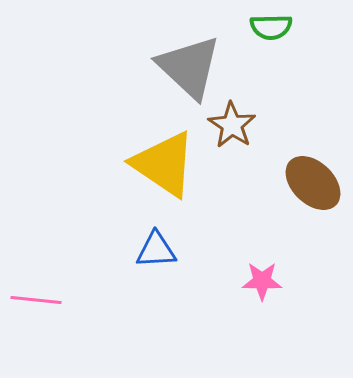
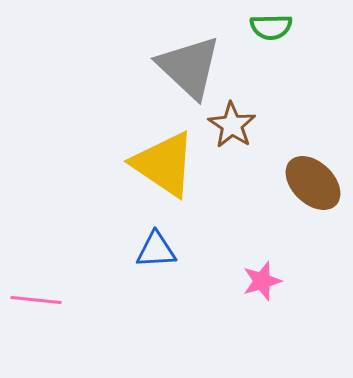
pink star: rotated 18 degrees counterclockwise
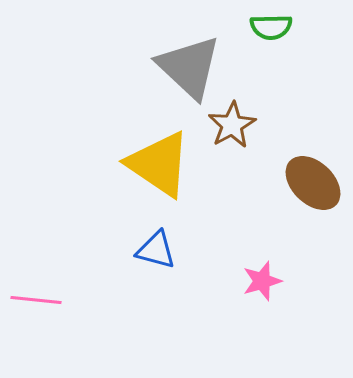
brown star: rotated 9 degrees clockwise
yellow triangle: moved 5 px left
blue triangle: rotated 18 degrees clockwise
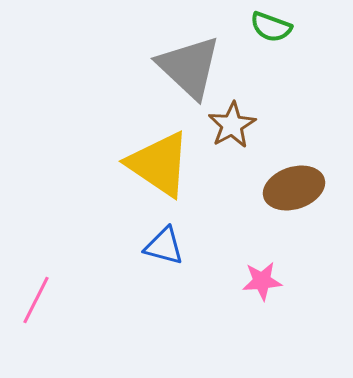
green semicircle: rotated 21 degrees clockwise
brown ellipse: moved 19 px left, 5 px down; rotated 62 degrees counterclockwise
blue triangle: moved 8 px right, 4 px up
pink star: rotated 12 degrees clockwise
pink line: rotated 69 degrees counterclockwise
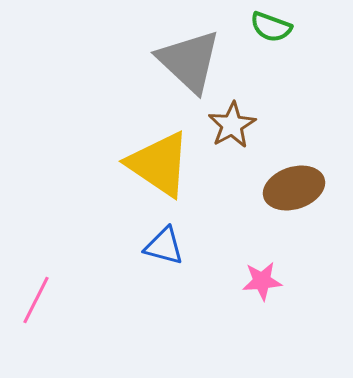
gray triangle: moved 6 px up
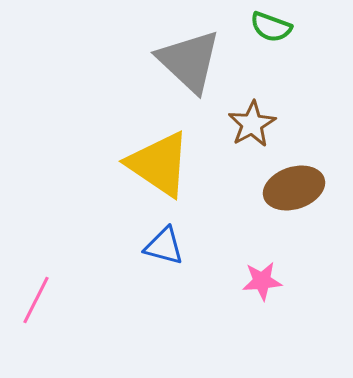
brown star: moved 20 px right, 1 px up
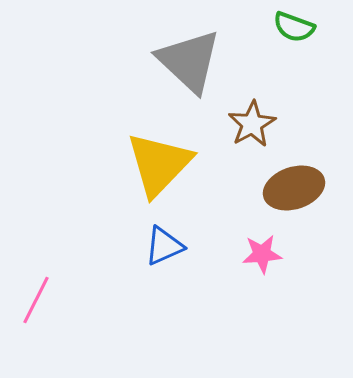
green semicircle: moved 23 px right
yellow triangle: rotated 40 degrees clockwise
blue triangle: rotated 39 degrees counterclockwise
pink star: moved 27 px up
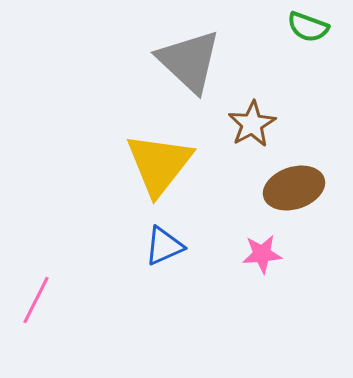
green semicircle: moved 14 px right
yellow triangle: rotated 6 degrees counterclockwise
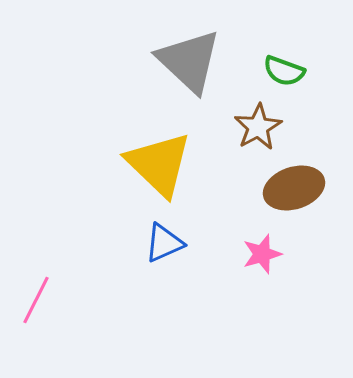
green semicircle: moved 24 px left, 44 px down
brown star: moved 6 px right, 3 px down
yellow triangle: rotated 24 degrees counterclockwise
blue triangle: moved 3 px up
pink star: rotated 12 degrees counterclockwise
